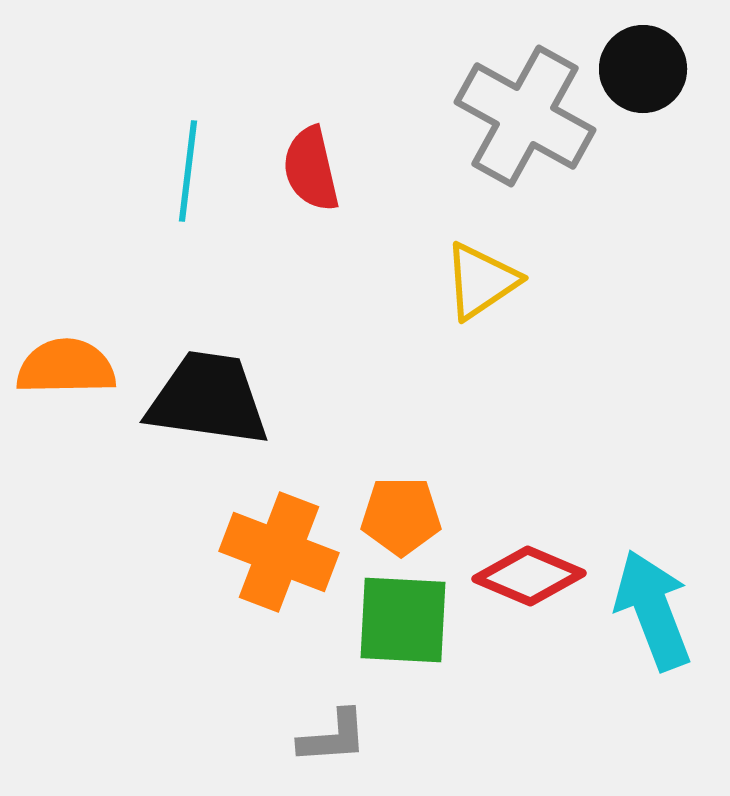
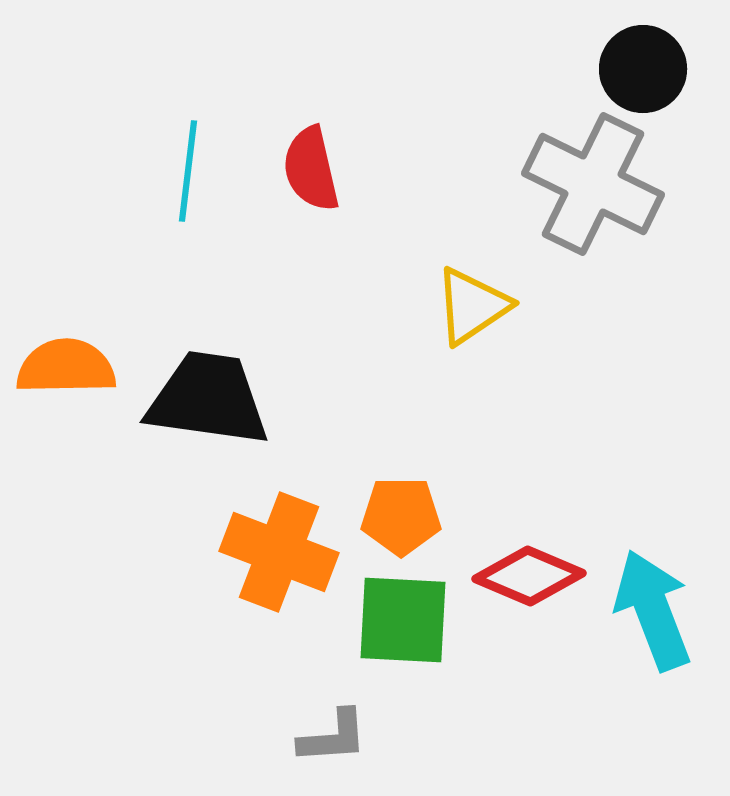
gray cross: moved 68 px right, 68 px down; rotated 3 degrees counterclockwise
yellow triangle: moved 9 px left, 25 px down
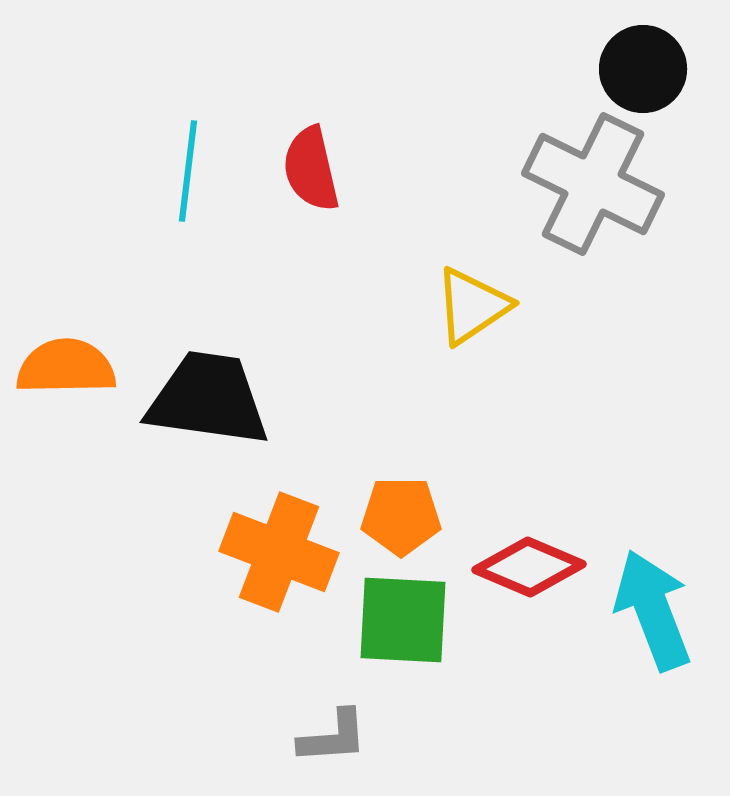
red diamond: moved 9 px up
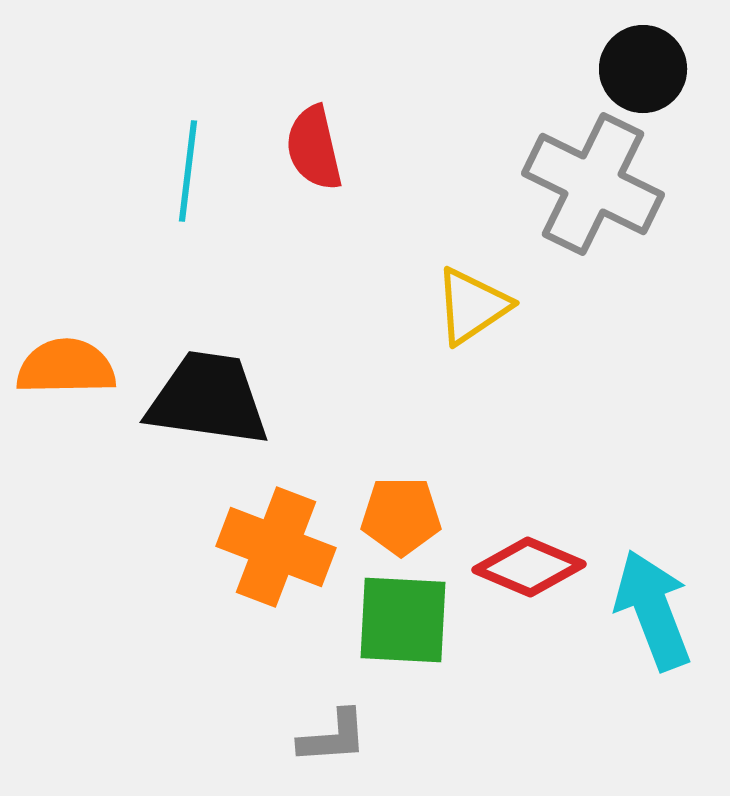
red semicircle: moved 3 px right, 21 px up
orange cross: moved 3 px left, 5 px up
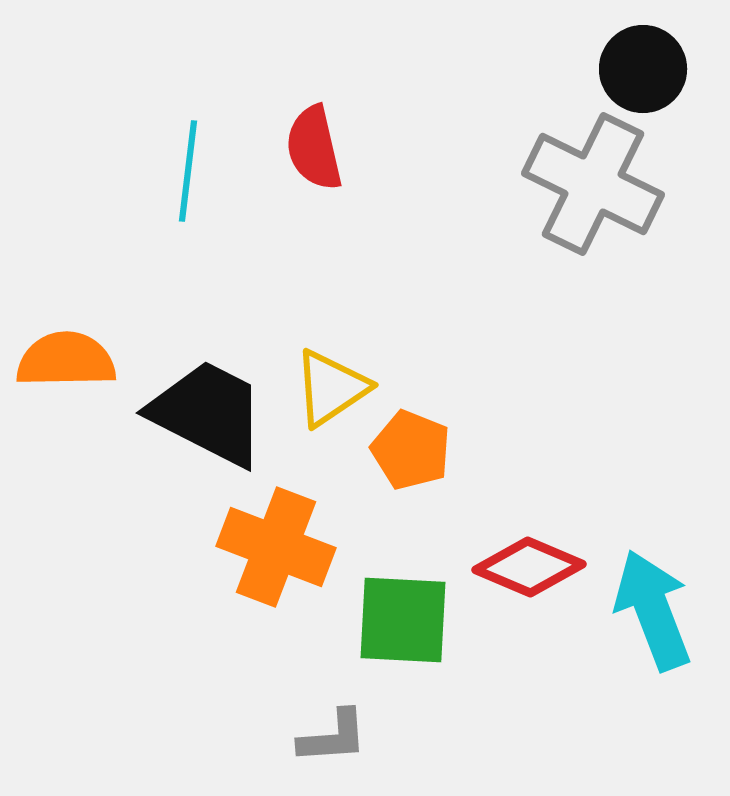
yellow triangle: moved 141 px left, 82 px down
orange semicircle: moved 7 px up
black trapezoid: moved 14 px down; rotated 19 degrees clockwise
orange pentagon: moved 10 px right, 66 px up; rotated 22 degrees clockwise
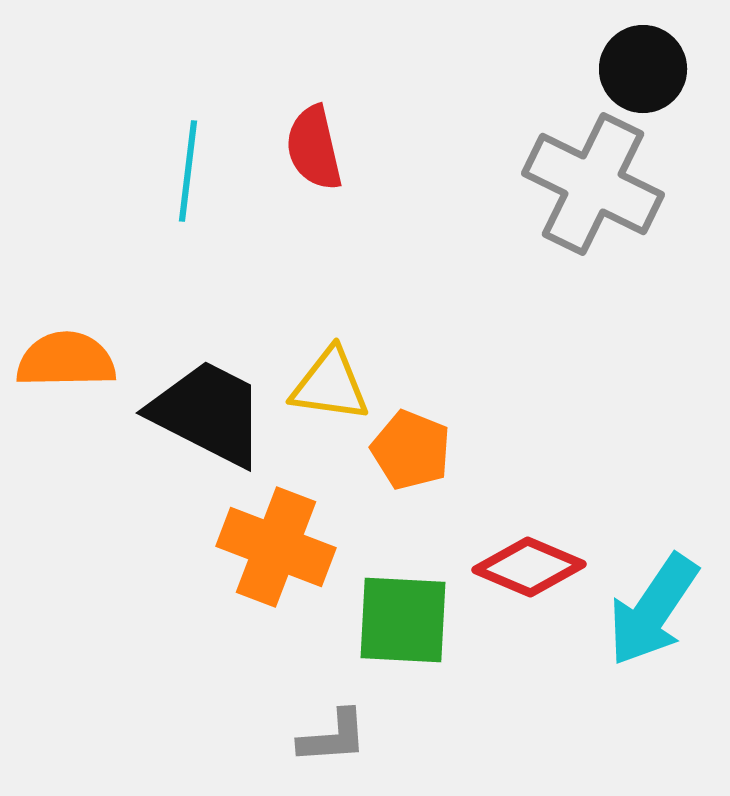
yellow triangle: moved 1 px left, 3 px up; rotated 42 degrees clockwise
cyan arrow: rotated 125 degrees counterclockwise
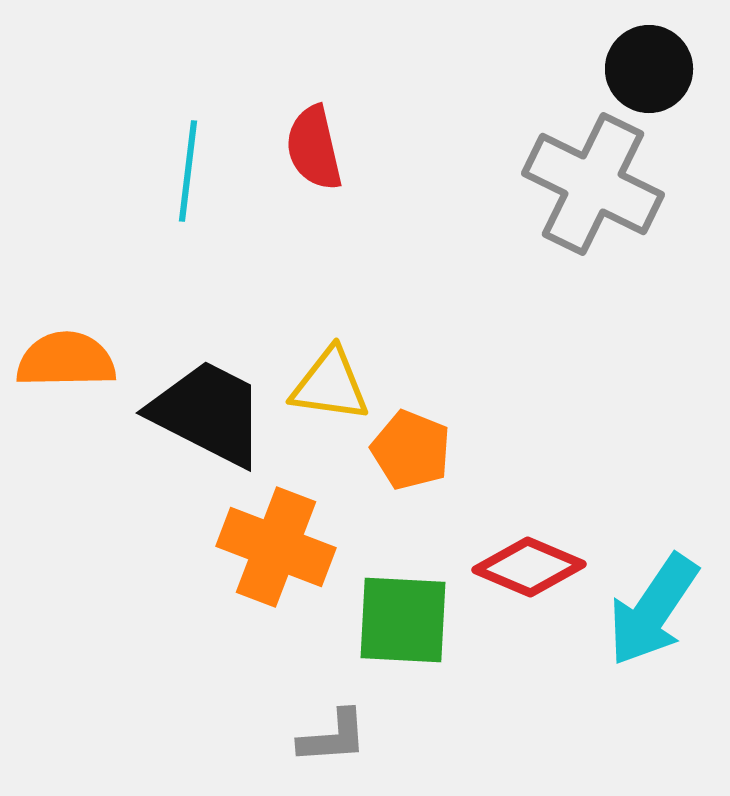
black circle: moved 6 px right
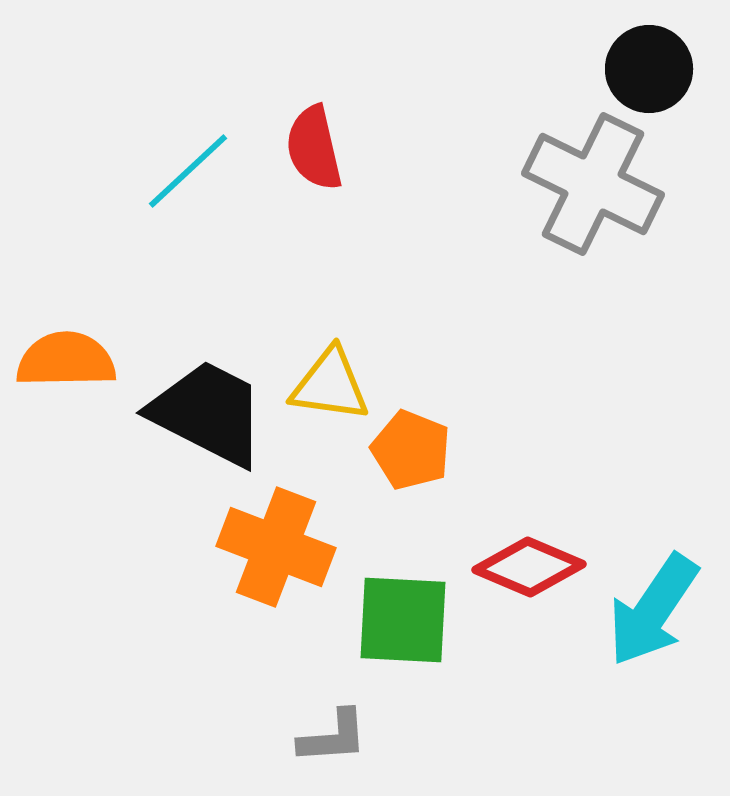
cyan line: rotated 40 degrees clockwise
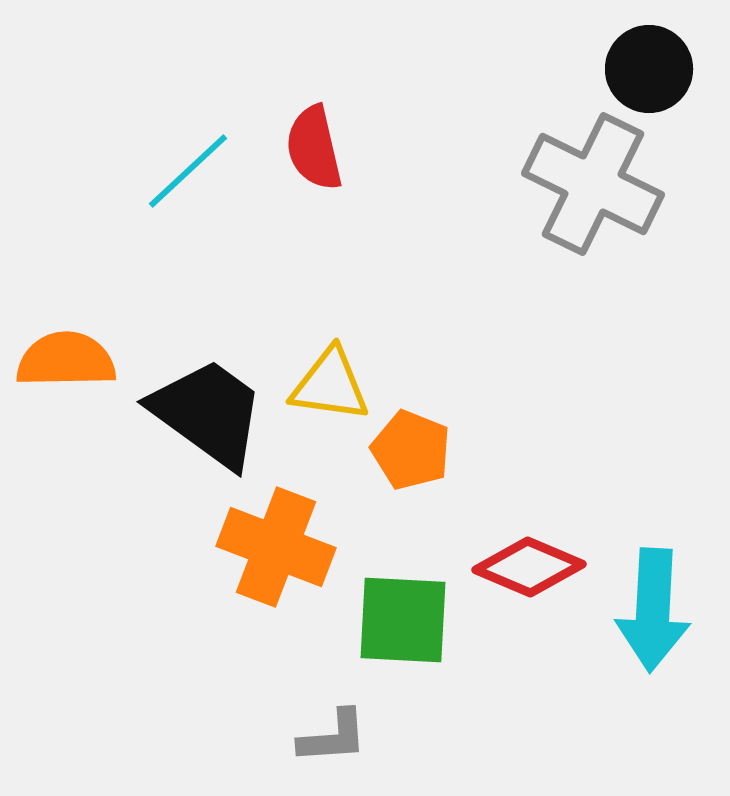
black trapezoid: rotated 9 degrees clockwise
cyan arrow: rotated 31 degrees counterclockwise
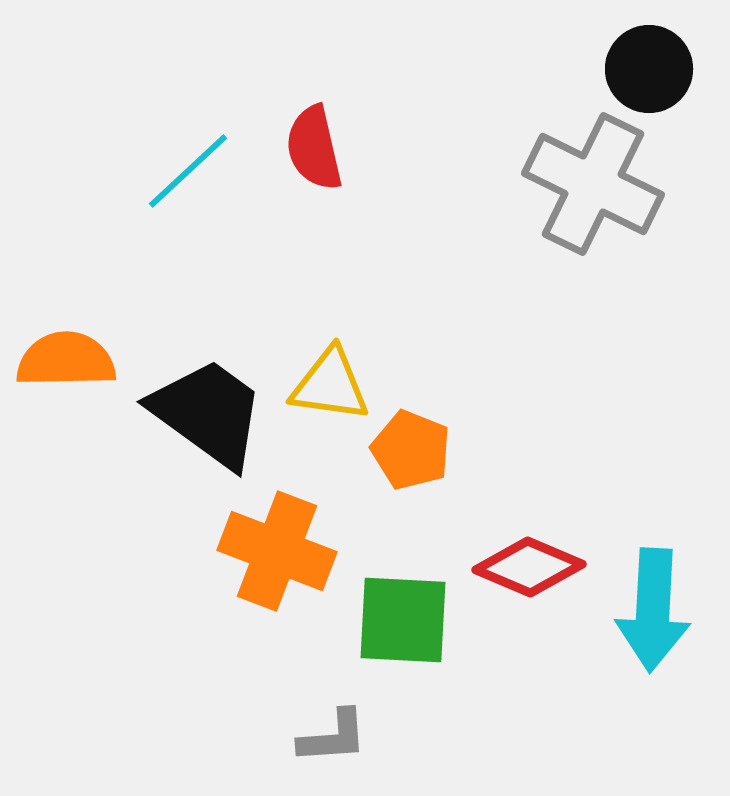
orange cross: moved 1 px right, 4 px down
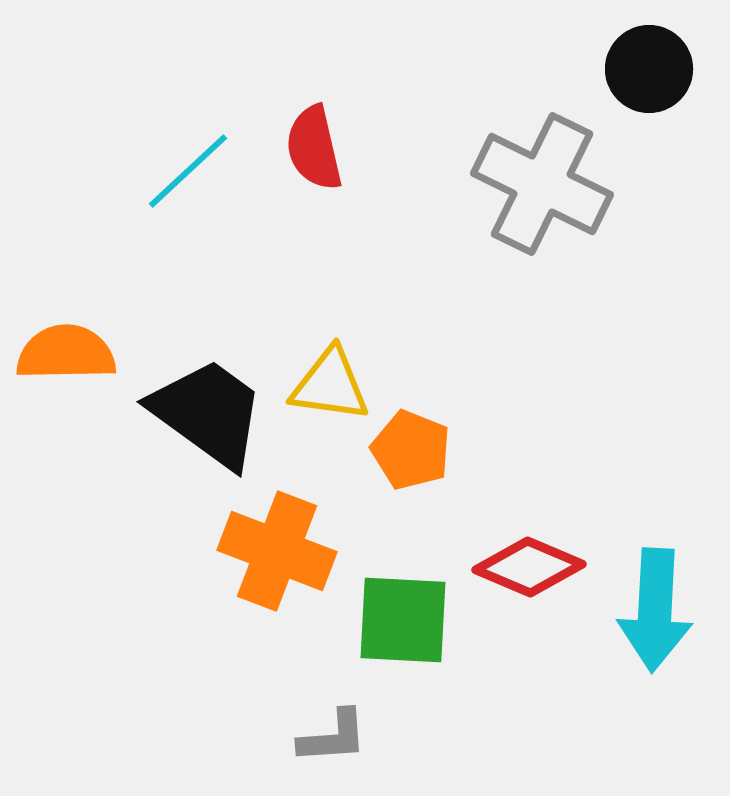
gray cross: moved 51 px left
orange semicircle: moved 7 px up
cyan arrow: moved 2 px right
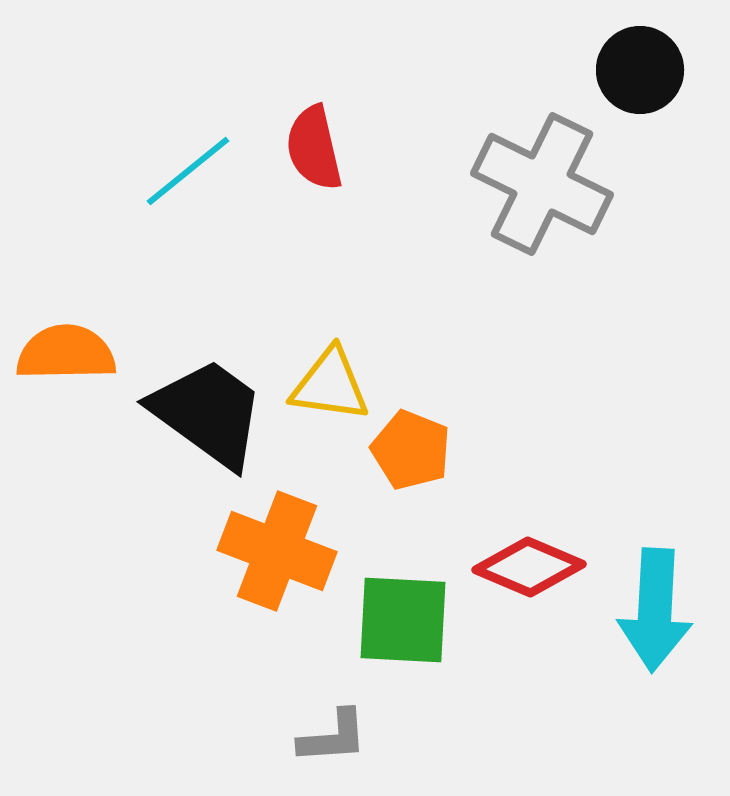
black circle: moved 9 px left, 1 px down
cyan line: rotated 4 degrees clockwise
